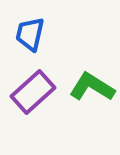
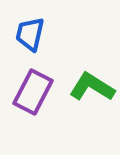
purple rectangle: rotated 21 degrees counterclockwise
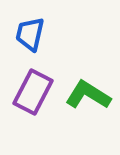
green L-shape: moved 4 px left, 8 px down
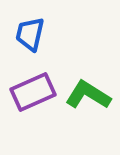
purple rectangle: rotated 39 degrees clockwise
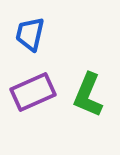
green L-shape: rotated 99 degrees counterclockwise
